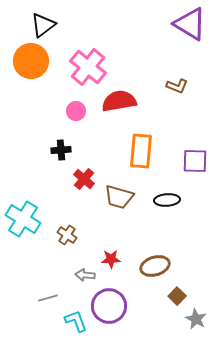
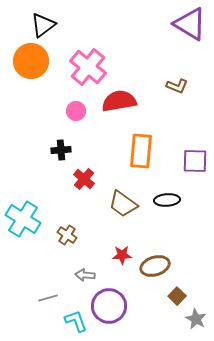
brown trapezoid: moved 4 px right, 7 px down; rotated 20 degrees clockwise
red star: moved 11 px right, 4 px up
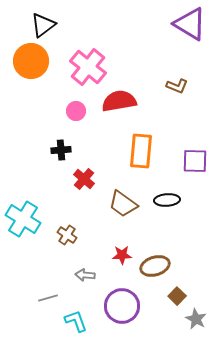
purple circle: moved 13 px right
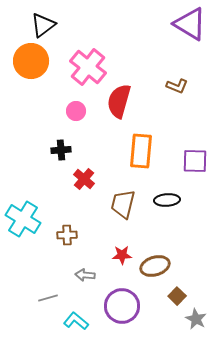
red semicircle: rotated 64 degrees counterclockwise
brown trapezoid: rotated 68 degrees clockwise
brown cross: rotated 36 degrees counterclockwise
cyan L-shape: rotated 30 degrees counterclockwise
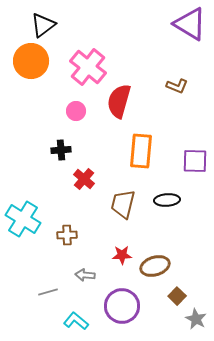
gray line: moved 6 px up
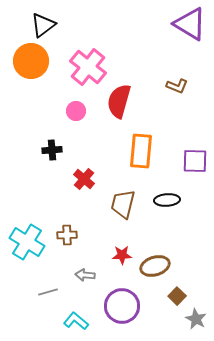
black cross: moved 9 px left
cyan cross: moved 4 px right, 23 px down
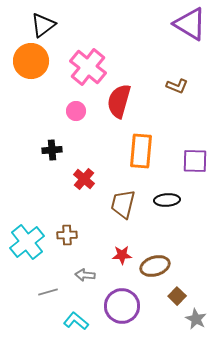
cyan cross: rotated 20 degrees clockwise
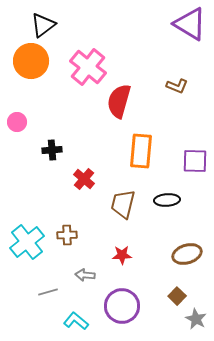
pink circle: moved 59 px left, 11 px down
brown ellipse: moved 32 px right, 12 px up
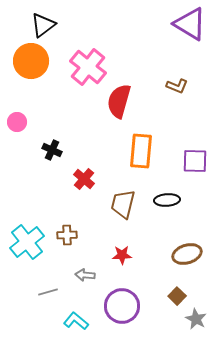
black cross: rotated 30 degrees clockwise
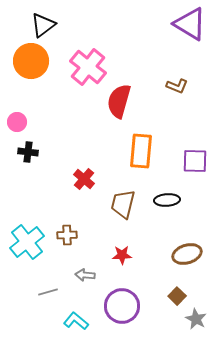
black cross: moved 24 px left, 2 px down; rotated 18 degrees counterclockwise
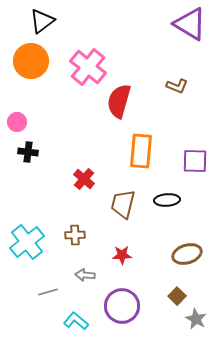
black triangle: moved 1 px left, 4 px up
brown cross: moved 8 px right
